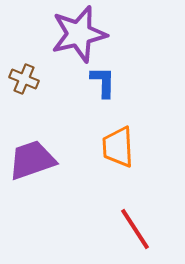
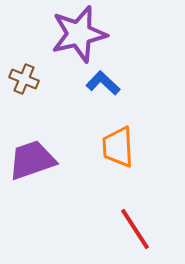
blue L-shape: moved 1 px down; rotated 48 degrees counterclockwise
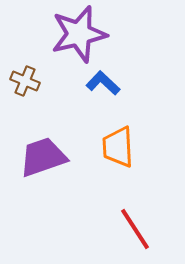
brown cross: moved 1 px right, 2 px down
purple trapezoid: moved 11 px right, 3 px up
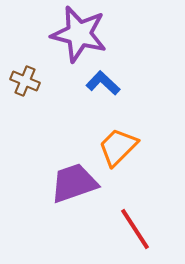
purple star: rotated 28 degrees clockwise
orange trapezoid: rotated 48 degrees clockwise
purple trapezoid: moved 31 px right, 26 px down
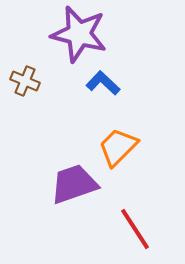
purple trapezoid: moved 1 px down
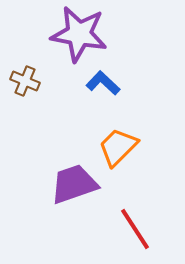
purple star: rotated 4 degrees counterclockwise
